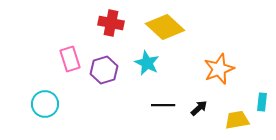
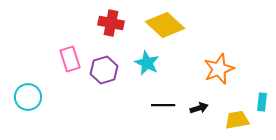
yellow diamond: moved 2 px up
cyan circle: moved 17 px left, 7 px up
black arrow: rotated 24 degrees clockwise
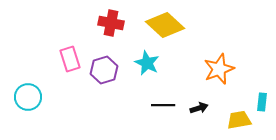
yellow trapezoid: moved 2 px right
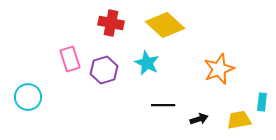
black arrow: moved 11 px down
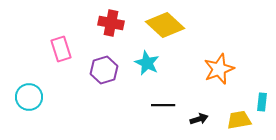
pink rectangle: moved 9 px left, 10 px up
cyan circle: moved 1 px right
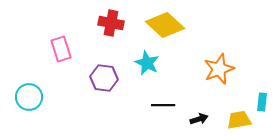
purple hexagon: moved 8 px down; rotated 24 degrees clockwise
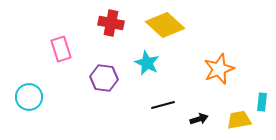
black line: rotated 15 degrees counterclockwise
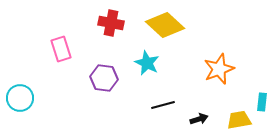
cyan circle: moved 9 px left, 1 px down
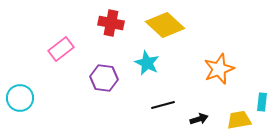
pink rectangle: rotated 70 degrees clockwise
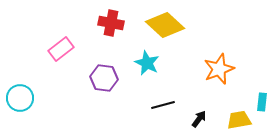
black arrow: rotated 36 degrees counterclockwise
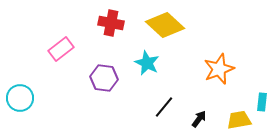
black line: moved 1 px right, 2 px down; rotated 35 degrees counterclockwise
